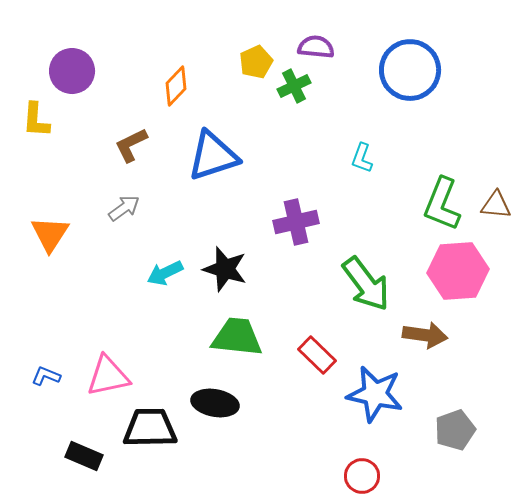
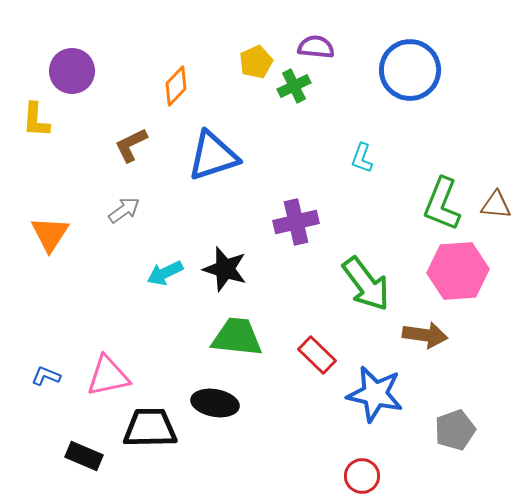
gray arrow: moved 2 px down
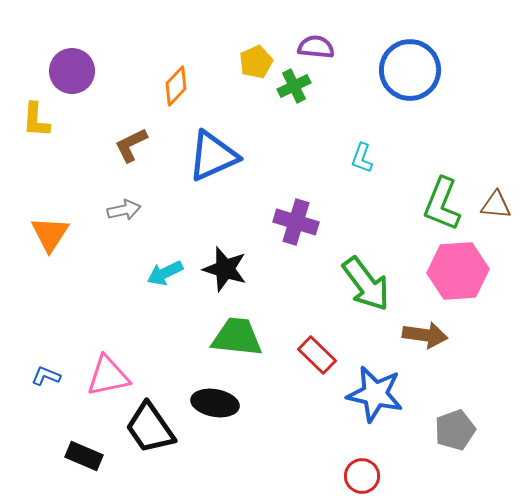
blue triangle: rotated 6 degrees counterclockwise
gray arrow: rotated 24 degrees clockwise
purple cross: rotated 30 degrees clockwise
black trapezoid: rotated 124 degrees counterclockwise
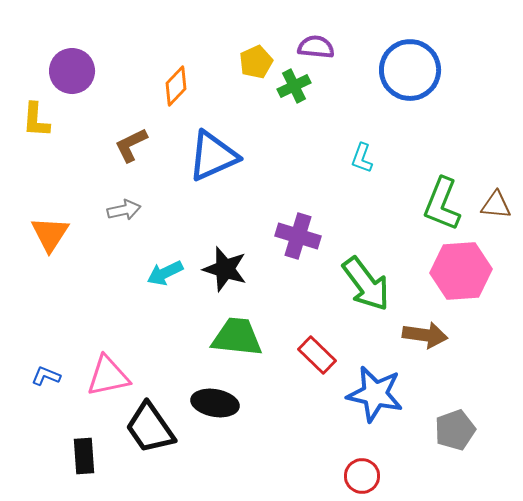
purple cross: moved 2 px right, 14 px down
pink hexagon: moved 3 px right
black rectangle: rotated 63 degrees clockwise
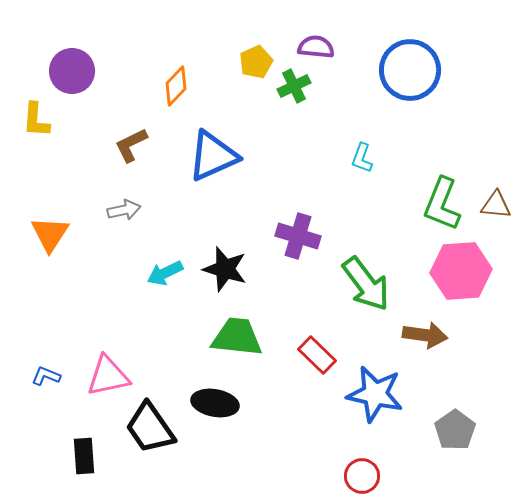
gray pentagon: rotated 15 degrees counterclockwise
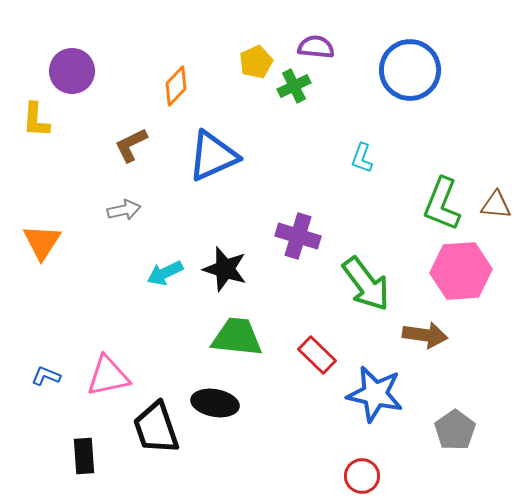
orange triangle: moved 8 px left, 8 px down
black trapezoid: moved 6 px right; rotated 16 degrees clockwise
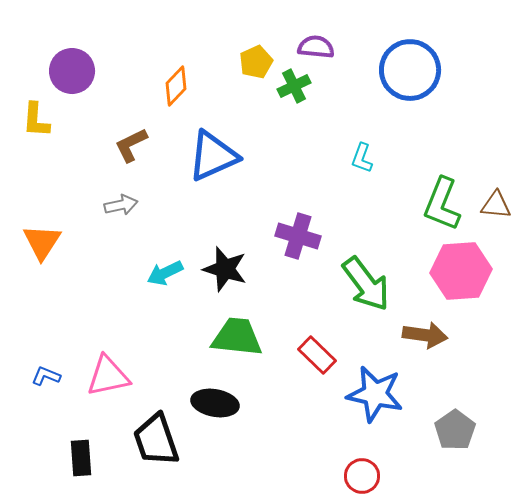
gray arrow: moved 3 px left, 5 px up
black trapezoid: moved 12 px down
black rectangle: moved 3 px left, 2 px down
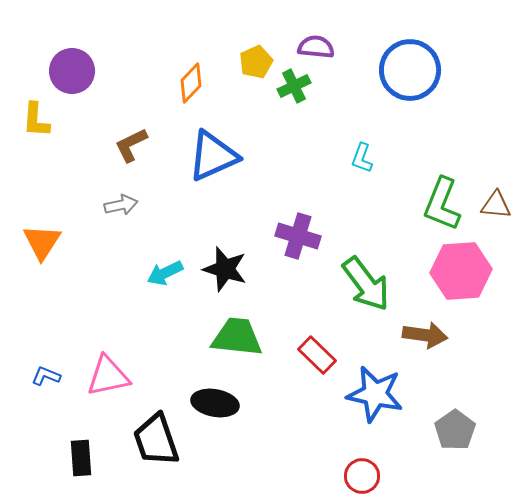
orange diamond: moved 15 px right, 3 px up
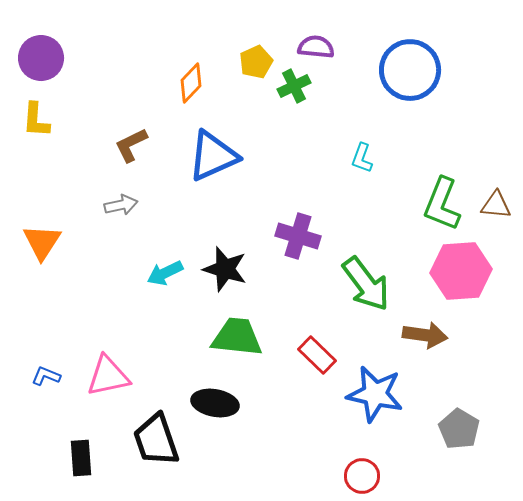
purple circle: moved 31 px left, 13 px up
gray pentagon: moved 4 px right, 1 px up; rotated 6 degrees counterclockwise
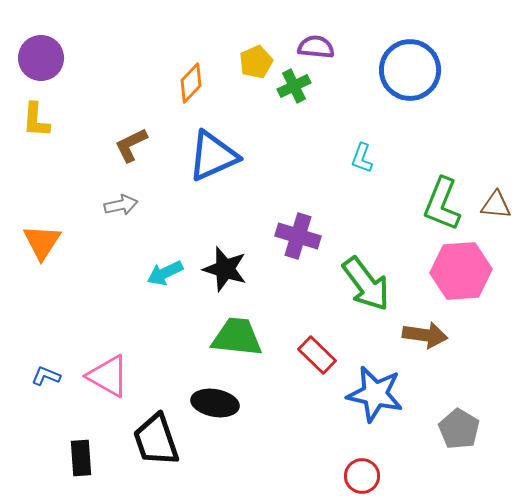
pink triangle: rotated 42 degrees clockwise
